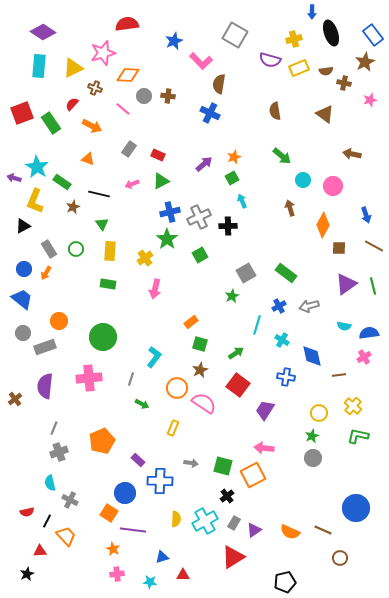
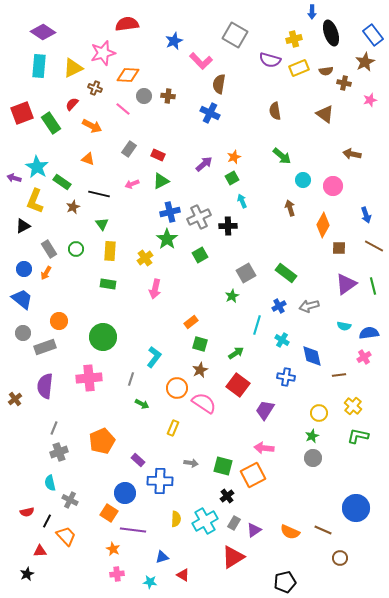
red triangle at (183, 575): rotated 32 degrees clockwise
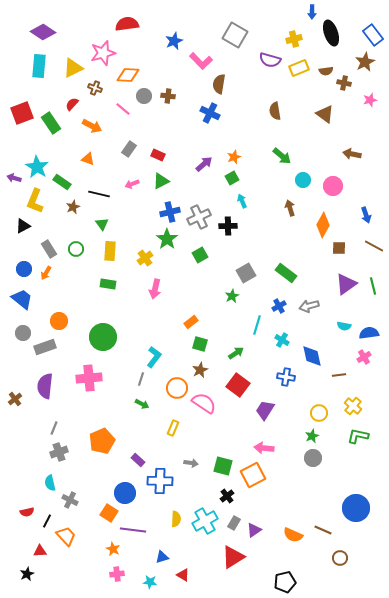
gray line at (131, 379): moved 10 px right
orange semicircle at (290, 532): moved 3 px right, 3 px down
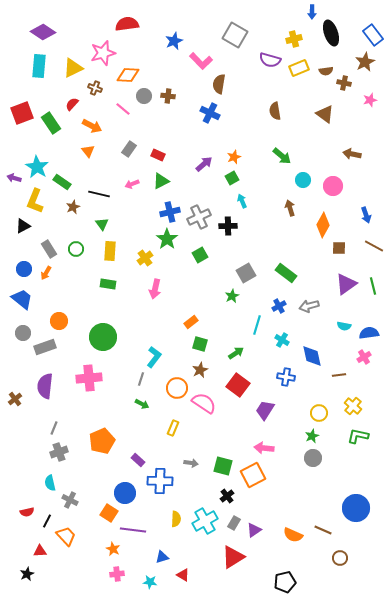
orange triangle at (88, 159): moved 8 px up; rotated 32 degrees clockwise
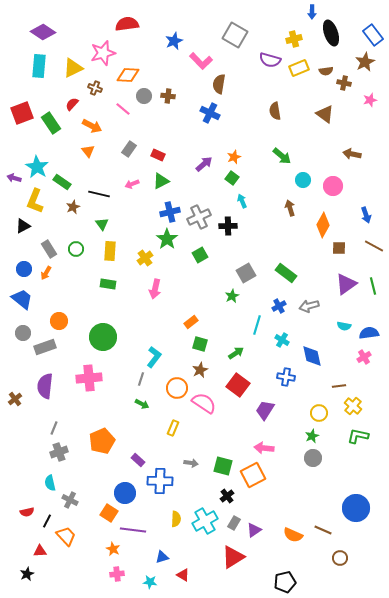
green square at (232, 178): rotated 24 degrees counterclockwise
brown line at (339, 375): moved 11 px down
